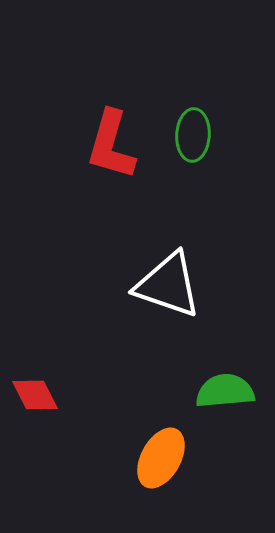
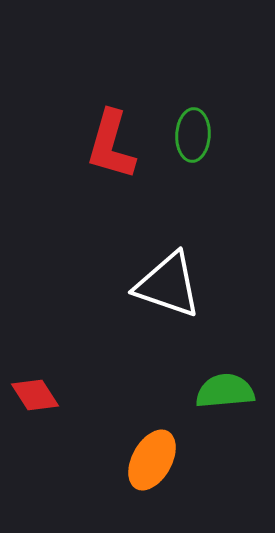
red diamond: rotated 6 degrees counterclockwise
orange ellipse: moved 9 px left, 2 px down
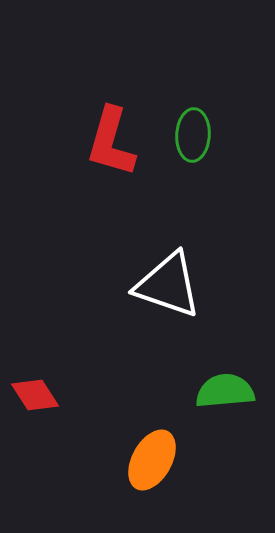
red L-shape: moved 3 px up
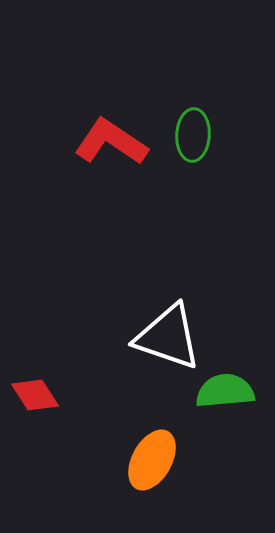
red L-shape: rotated 108 degrees clockwise
white triangle: moved 52 px down
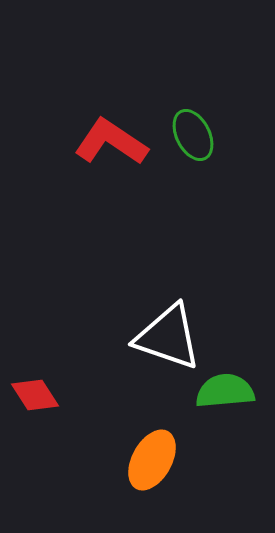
green ellipse: rotated 30 degrees counterclockwise
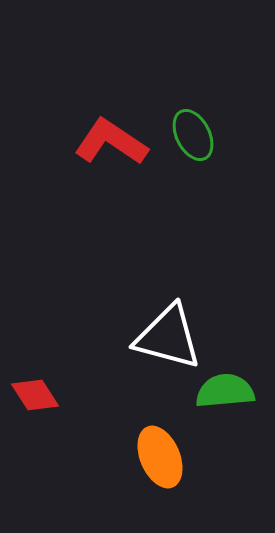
white triangle: rotated 4 degrees counterclockwise
orange ellipse: moved 8 px right, 3 px up; rotated 52 degrees counterclockwise
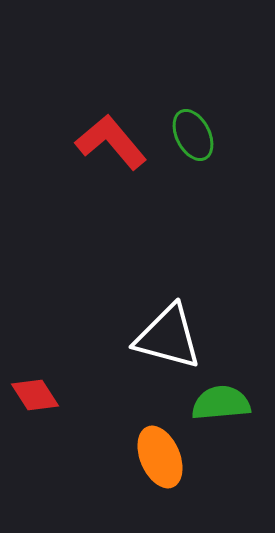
red L-shape: rotated 16 degrees clockwise
green semicircle: moved 4 px left, 12 px down
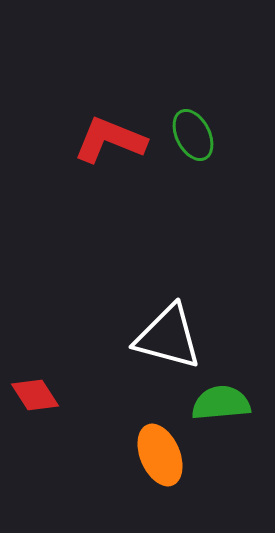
red L-shape: moved 1 px left, 2 px up; rotated 28 degrees counterclockwise
orange ellipse: moved 2 px up
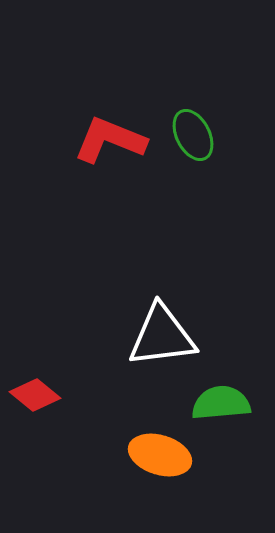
white triangle: moved 6 px left, 1 px up; rotated 22 degrees counterclockwise
red diamond: rotated 18 degrees counterclockwise
orange ellipse: rotated 50 degrees counterclockwise
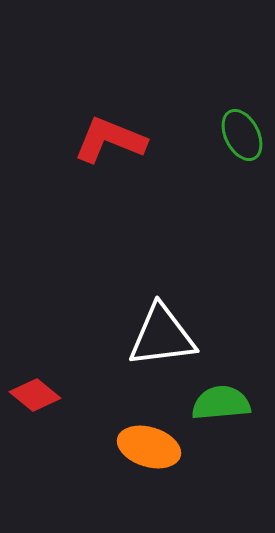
green ellipse: moved 49 px right
orange ellipse: moved 11 px left, 8 px up
